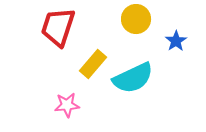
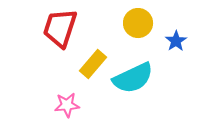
yellow circle: moved 2 px right, 4 px down
red trapezoid: moved 2 px right, 1 px down
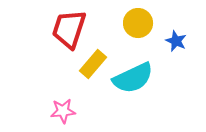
red trapezoid: moved 9 px right, 1 px down
blue star: rotated 15 degrees counterclockwise
pink star: moved 4 px left, 6 px down
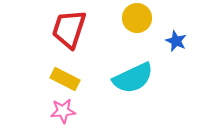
yellow circle: moved 1 px left, 5 px up
yellow rectangle: moved 28 px left, 15 px down; rotated 76 degrees clockwise
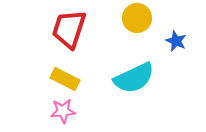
cyan semicircle: moved 1 px right
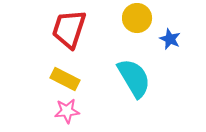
blue star: moved 6 px left, 2 px up
cyan semicircle: rotated 96 degrees counterclockwise
pink star: moved 4 px right
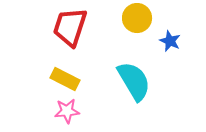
red trapezoid: moved 1 px right, 2 px up
blue star: moved 2 px down
cyan semicircle: moved 3 px down
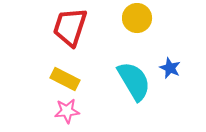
blue star: moved 27 px down
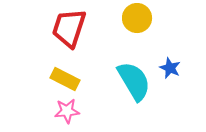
red trapezoid: moved 1 px left, 1 px down
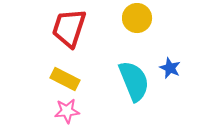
cyan semicircle: rotated 9 degrees clockwise
